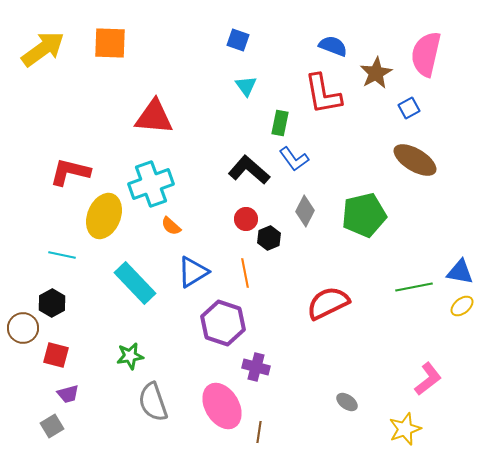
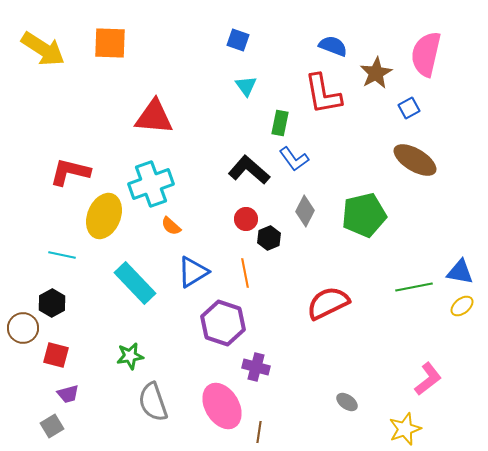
yellow arrow at (43, 49): rotated 69 degrees clockwise
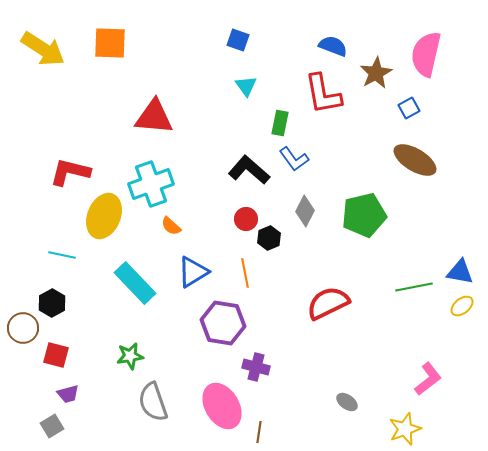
purple hexagon at (223, 323): rotated 9 degrees counterclockwise
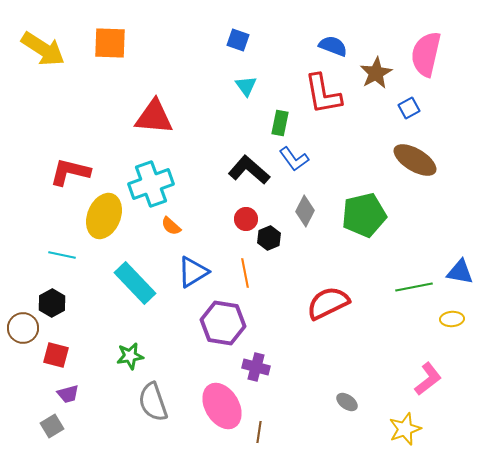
yellow ellipse at (462, 306): moved 10 px left, 13 px down; rotated 35 degrees clockwise
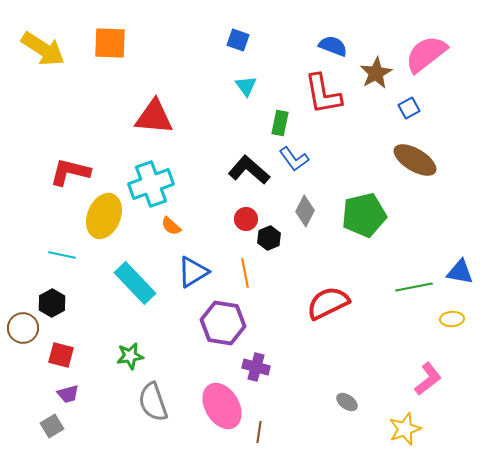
pink semicircle at (426, 54): rotated 39 degrees clockwise
red square at (56, 355): moved 5 px right
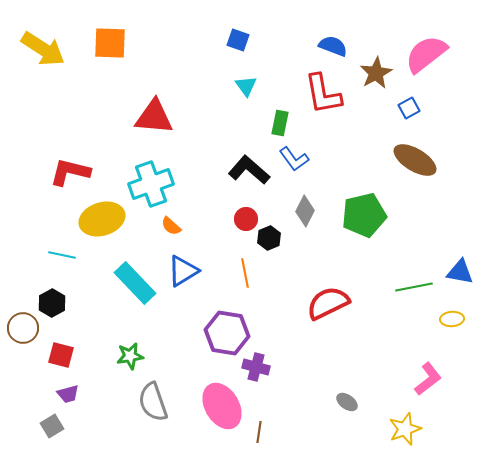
yellow ellipse at (104, 216): moved 2 px left, 3 px down; rotated 51 degrees clockwise
blue triangle at (193, 272): moved 10 px left, 1 px up
purple hexagon at (223, 323): moved 4 px right, 10 px down
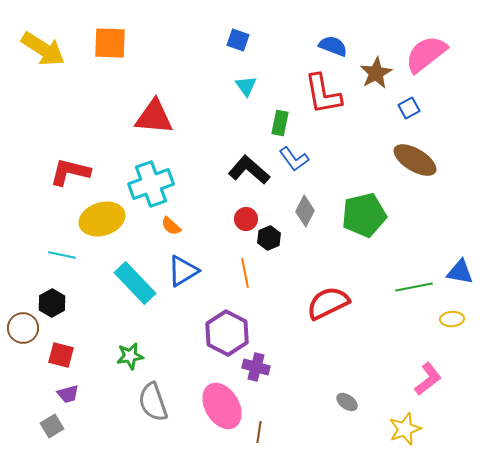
purple hexagon at (227, 333): rotated 18 degrees clockwise
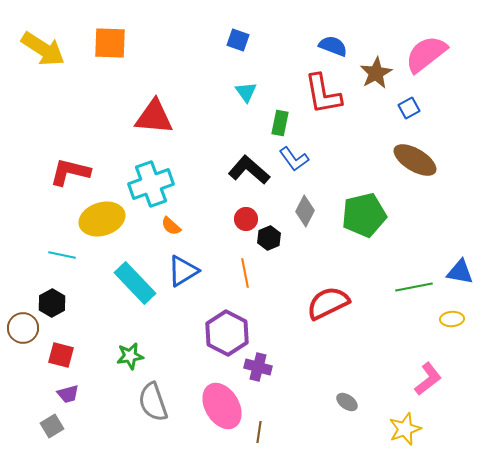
cyan triangle at (246, 86): moved 6 px down
purple cross at (256, 367): moved 2 px right
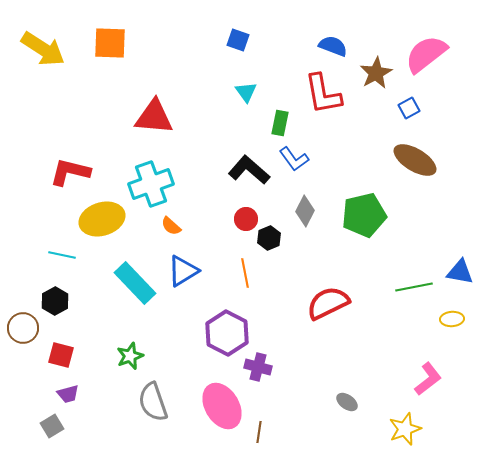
black hexagon at (52, 303): moved 3 px right, 2 px up
green star at (130, 356): rotated 12 degrees counterclockwise
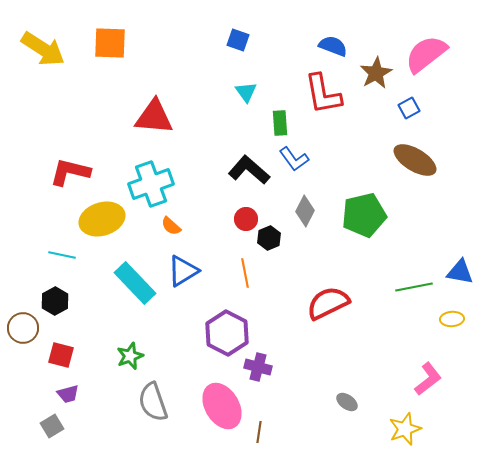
green rectangle at (280, 123): rotated 15 degrees counterclockwise
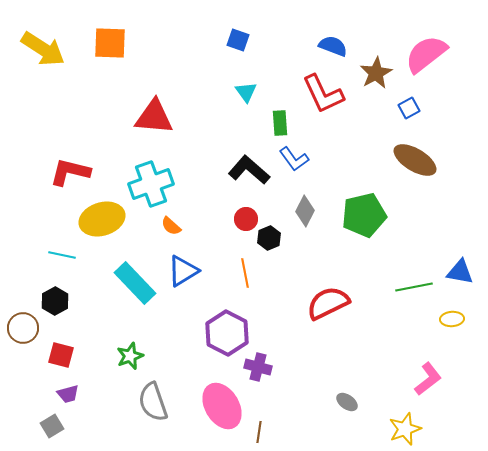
red L-shape at (323, 94): rotated 15 degrees counterclockwise
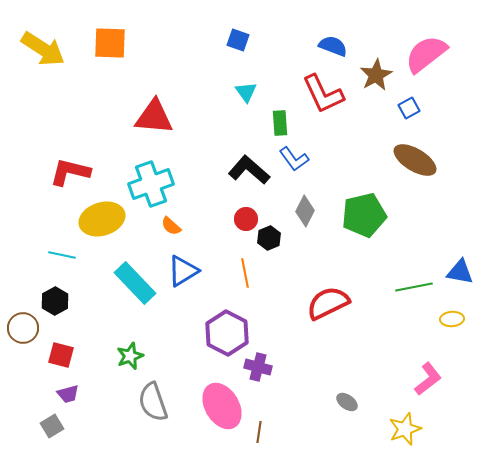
brown star at (376, 73): moved 2 px down
